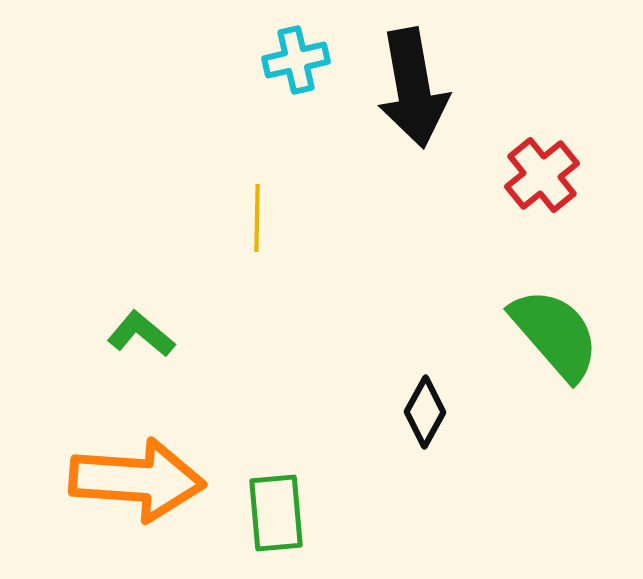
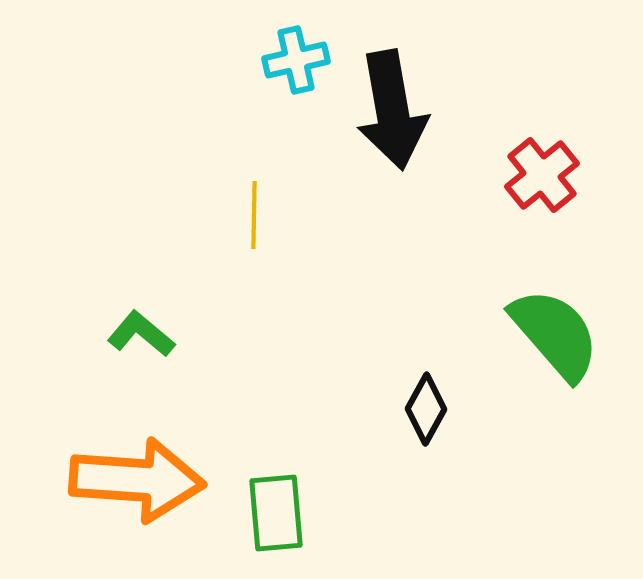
black arrow: moved 21 px left, 22 px down
yellow line: moved 3 px left, 3 px up
black diamond: moved 1 px right, 3 px up
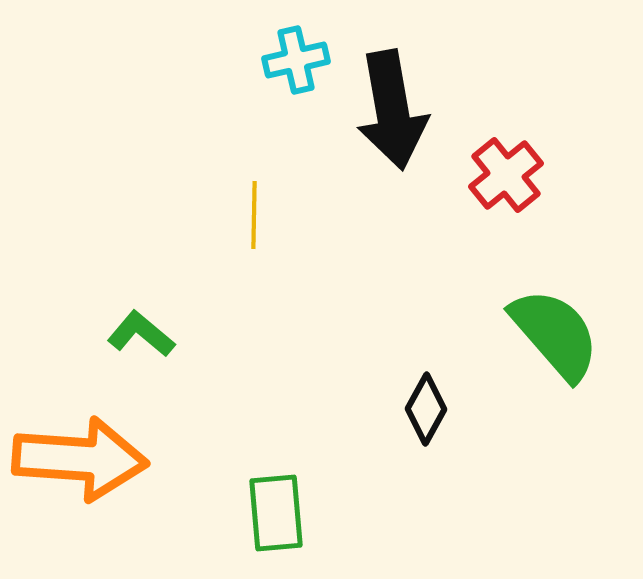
red cross: moved 36 px left
orange arrow: moved 57 px left, 21 px up
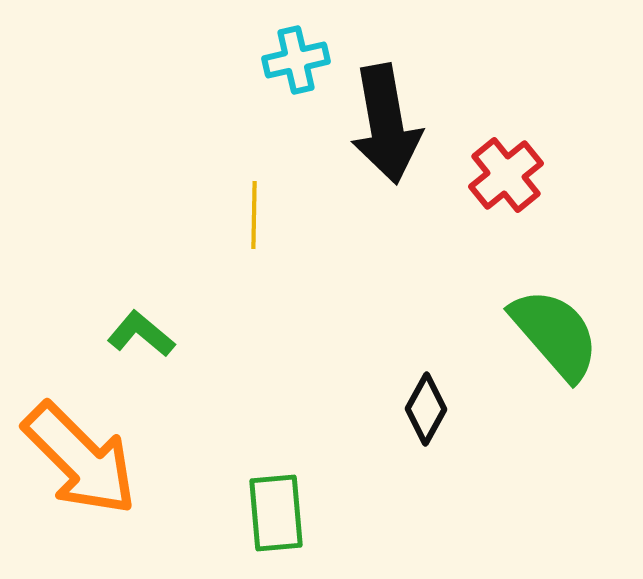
black arrow: moved 6 px left, 14 px down
orange arrow: rotated 41 degrees clockwise
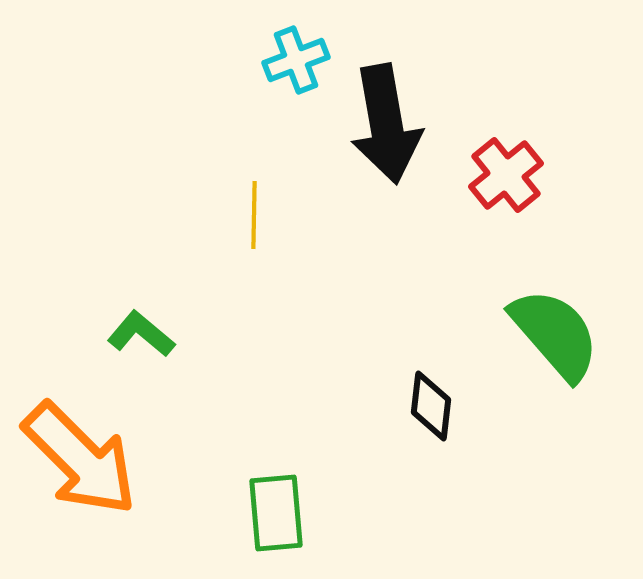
cyan cross: rotated 8 degrees counterclockwise
black diamond: moved 5 px right, 3 px up; rotated 22 degrees counterclockwise
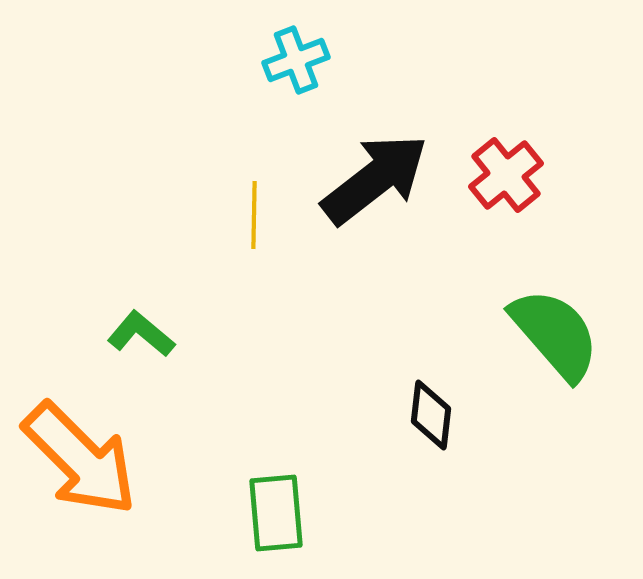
black arrow: moved 11 px left, 55 px down; rotated 118 degrees counterclockwise
black diamond: moved 9 px down
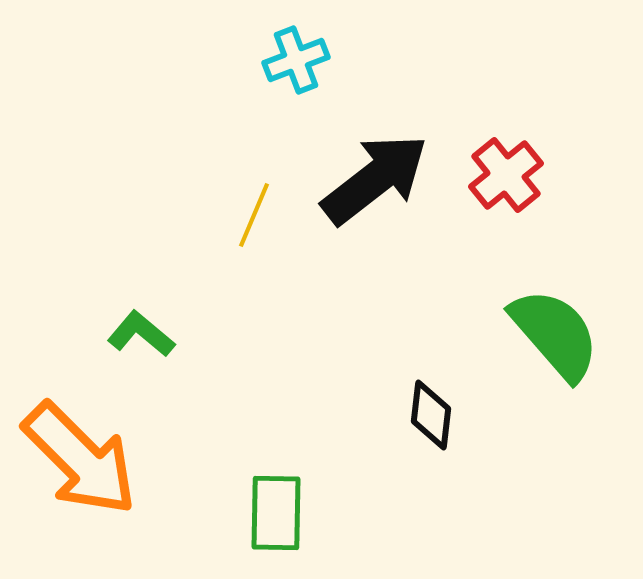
yellow line: rotated 22 degrees clockwise
green rectangle: rotated 6 degrees clockwise
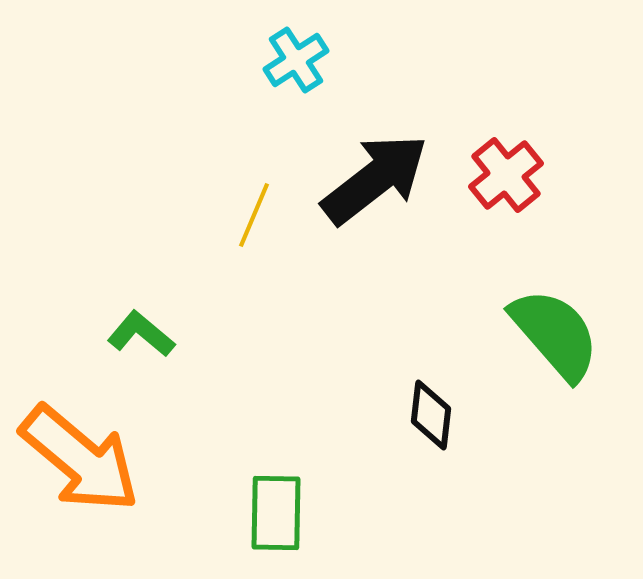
cyan cross: rotated 12 degrees counterclockwise
orange arrow: rotated 5 degrees counterclockwise
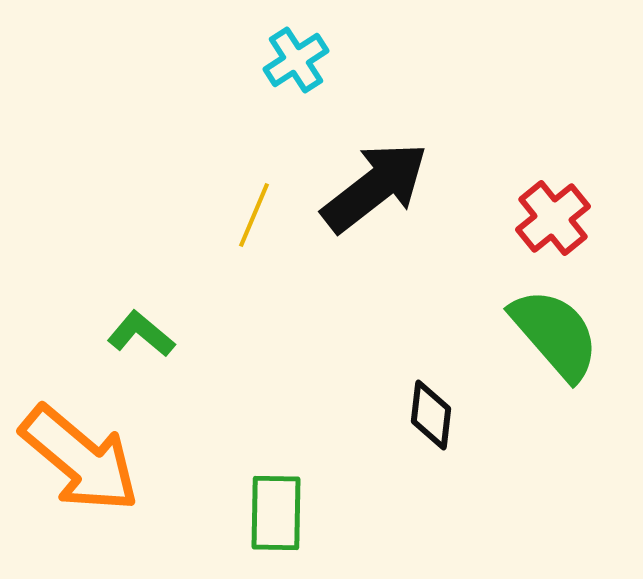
red cross: moved 47 px right, 43 px down
black arrow: moved 8 px down
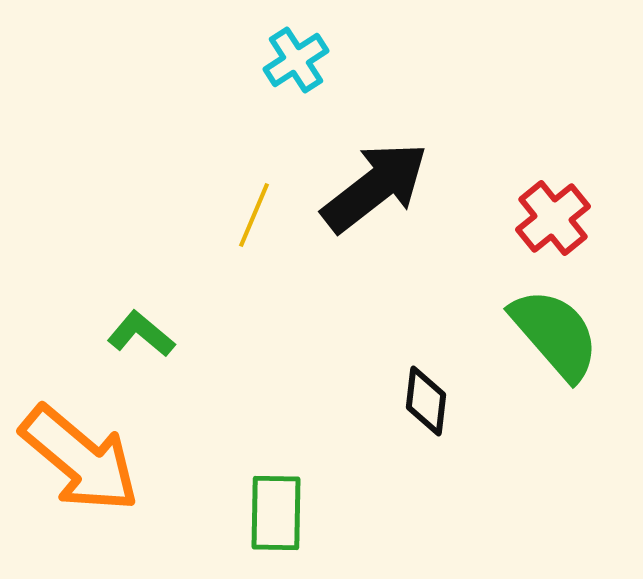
black diamond: moved 5 px left, 14 px up
